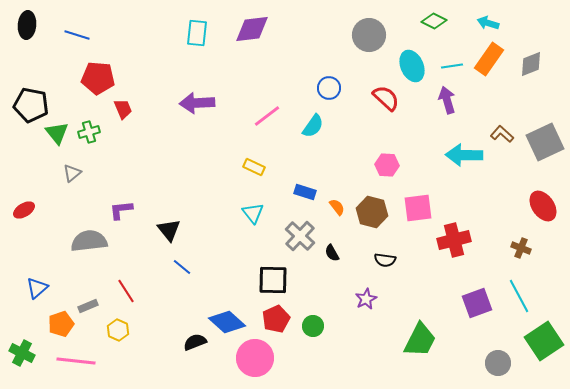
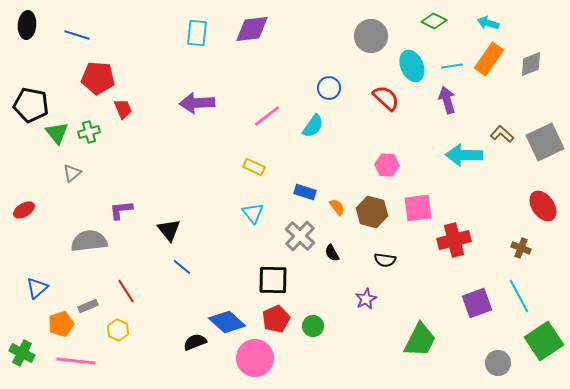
gray circle at (369, 35): moved 2 px right, 1 px down
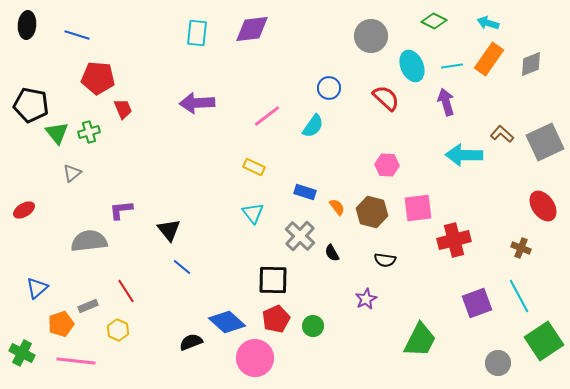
purple arrow at (447, 100): moved 1 px left, 2 px down
black semicircle at (195, 342): moved 4 px left
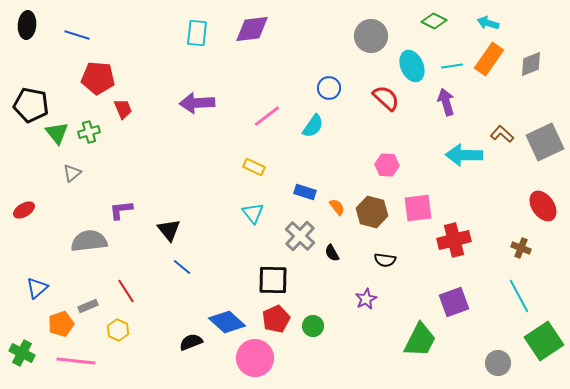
purple square at (477, 303): moved 23 px left, 1 px up
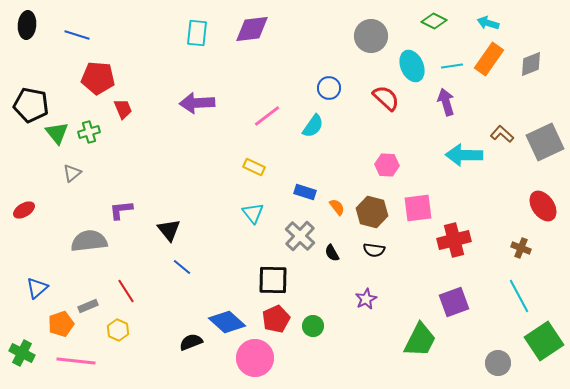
black semicircle at (385, 260): moved 11 px left, 10 px up
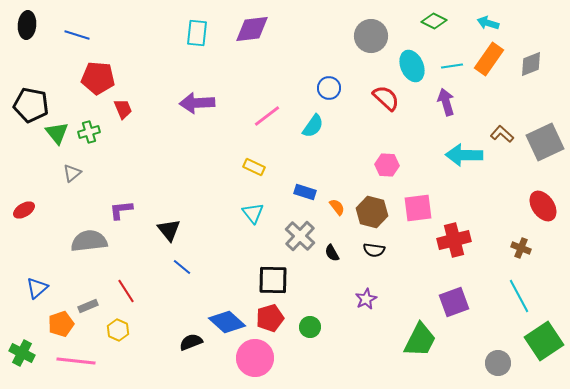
red pentagon at (276, 319): moved 6 px left, 1 px up; rotated 8 degrees clockwise
green circle at (313, 326): moved 3 px left, 1 px down
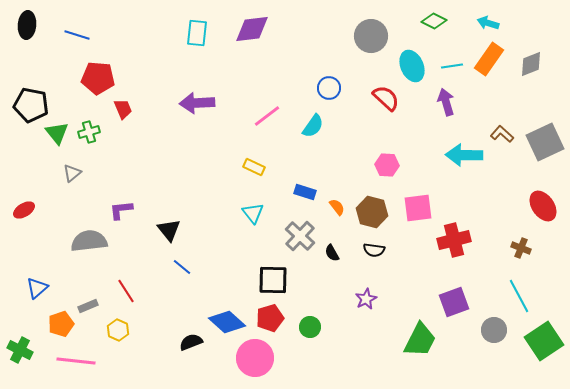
green cross at (22, 353): moved 2 px left, 3 px up
gray circle at (498, 363): moved 4 px left, 33 px up
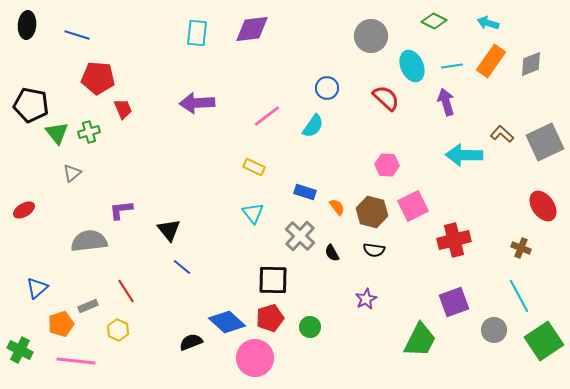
orange rectangle at (489, 59): moved 2 px right, 2 px down
blue circle at (329, 88): moved 2 px left
pink square at (418, 208): moved 5 px left, 2 px up; rotated 20 degrees counterclockwise
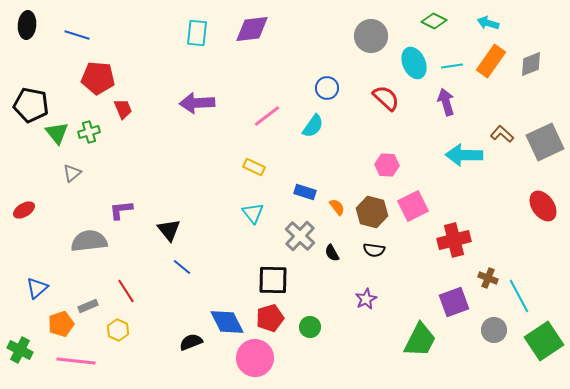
cyan ellipse at (412, 66): moved 2 px right, 3 px up
brown cross at (521, 248): moved 33 px left, 30 px down
blue diamond at (227, 322): rotated 21 degrees clockwise
